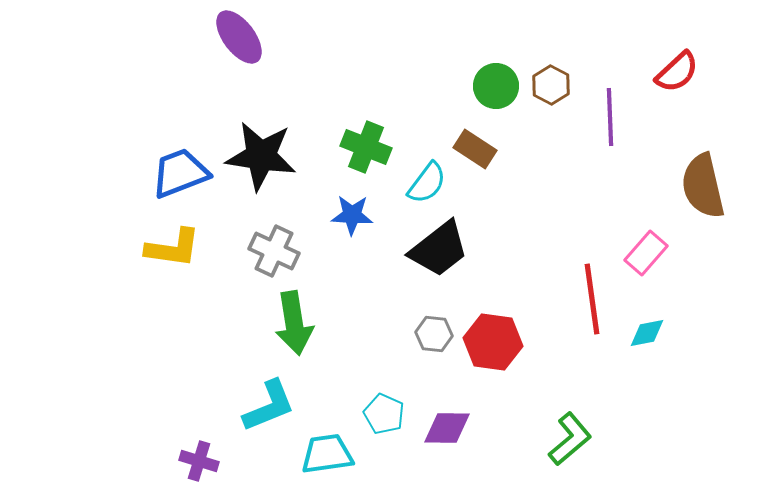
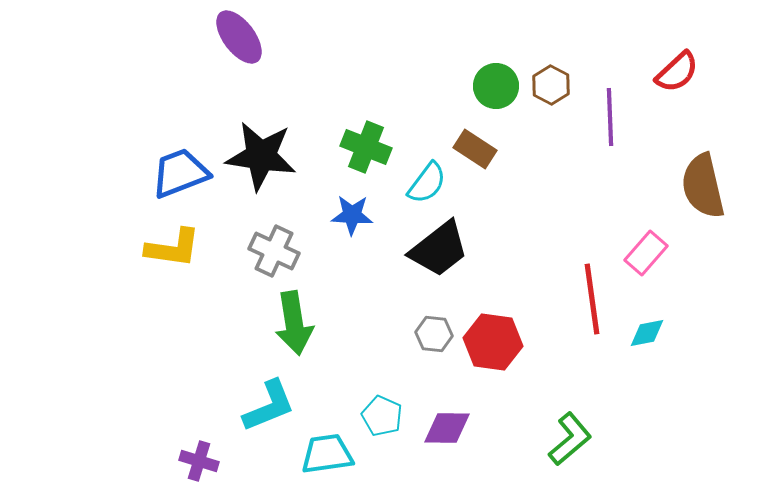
cyan pentagon: moved 2 px left, 2 px down
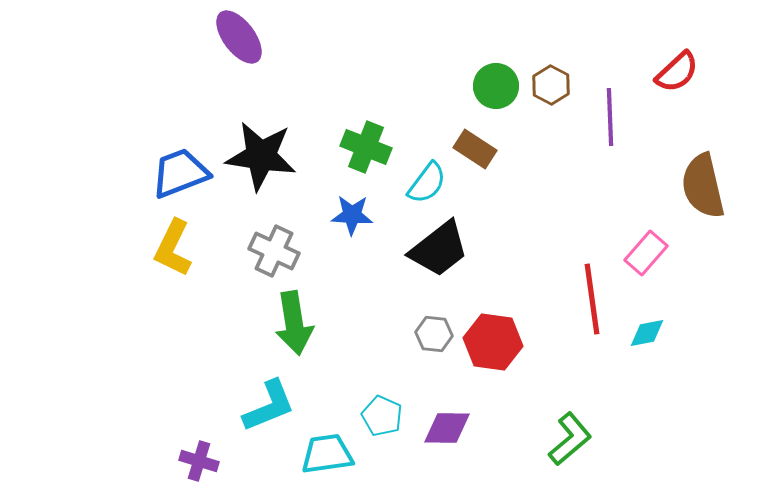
yellow L-shape: rotated 108 degrees clockwise
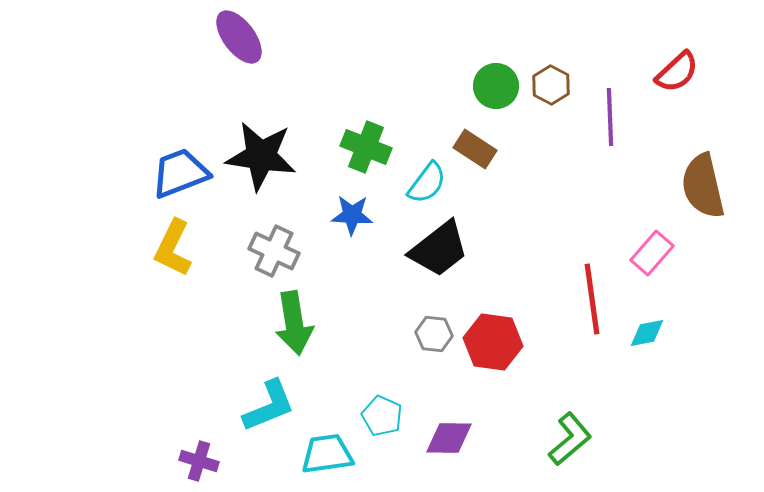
pink rectangle: moved 6 px right
purple diamond: moved 2 px right, 10 px down
